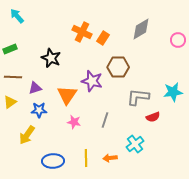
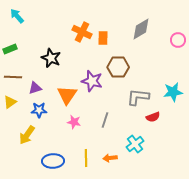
orange rectangle: rotated 32 degrees counterclockwise
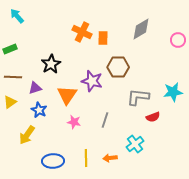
black star: moved 6 px down; rotated 18 degrees clockwise
blue star: rotated 28 degrees clockwise
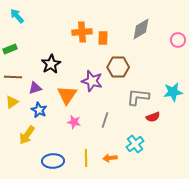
orange cross: rotated 30 degrees counterclockwise
yellow triangle: moved 2 px right
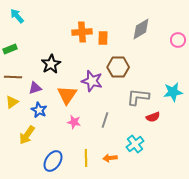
blue ellipse: rotated 55 degrees counterclockwise
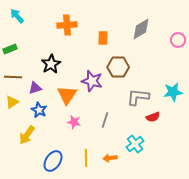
orange cross: moved 15 px left, 7 px up
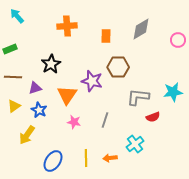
orange cross: moved 1 px down
orange rectangle: moved 3 px right, 2 px up
yellow triangle: moved 2 px right, 4 px down
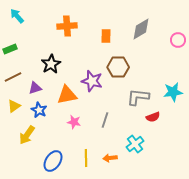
brown line: rotated 30 degrees counterclockwise
orange triangle: rotated 45 degrees clockwise
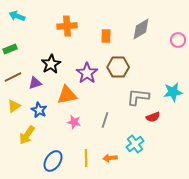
cyan arrow: rotated 28 degrees counterclockwise
purple star: moved 5 px left, 8 px up; rotated 20 degrees clockwise
purple triangle: moved 5 px up
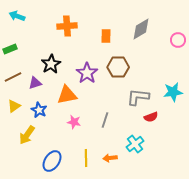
red semicircle: moved 2 px left
blue ellipse: moved 1 px left
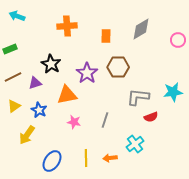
black star: rotated 12 degrees counterclockwise
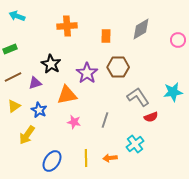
gray L-shape: rotated 50 degrees clockwise
